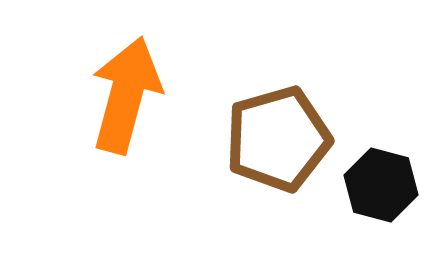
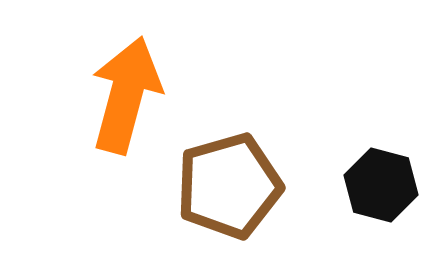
brown pentagon: moved 49 px left, 47 px down
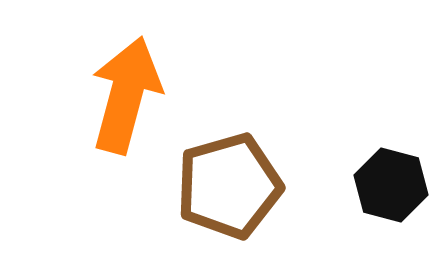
black hexagon: moved 10 px right
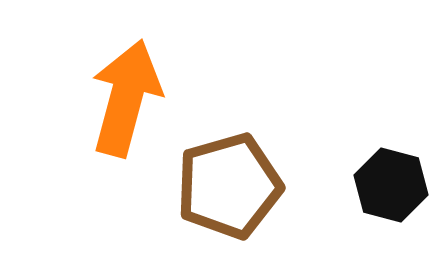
orange arrow: moved 3 px down
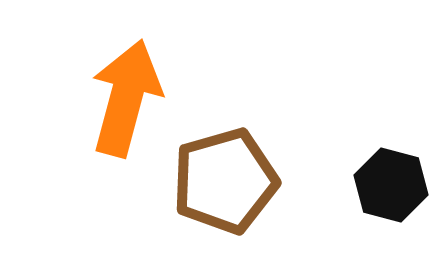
brown pentagon: moved 4 px left, 5 px up
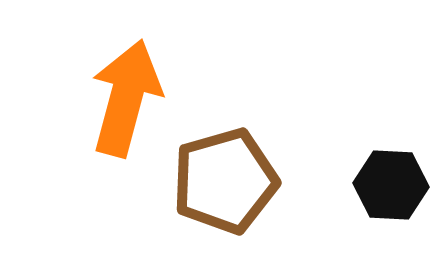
black hexagon: rotated 12 degrees counterclockwise
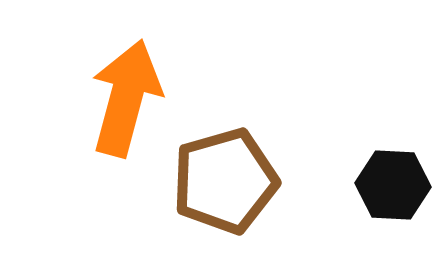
black hexagon: moved 2 px right
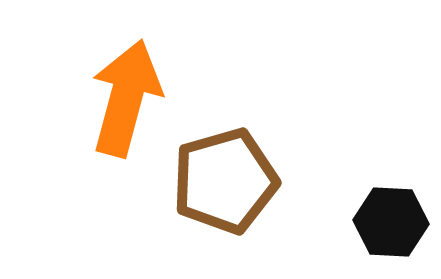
black hexagon: moved 2 px left, 37 px down
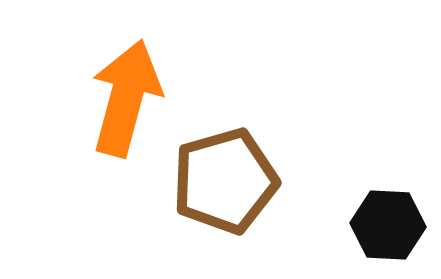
black hexagon: moved 3 px left, 3 px down
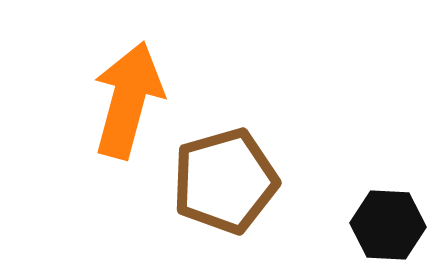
orange arrow: moved 2 px right, 2 px down
